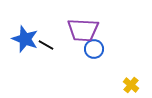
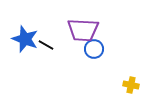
yellow cross: rotated 28 degrees counterclockwise
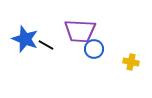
purple trapezoid: moved 3 px left, 1 px down
yellow cross: moved 23 px up
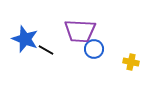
black line: moved 5 px down
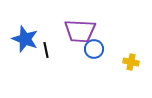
black line: rotated 49 degrees clockwise
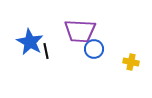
blue star: moved 5 px right, 3 px down; rotated 8 degrees clockwise
black line: moved 1 px down
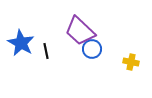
purple trapezoid: rotated 40 degrees clockwise
blue star: moved 9 px left, 1 px down
blue circle: moved 2 px left
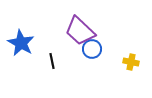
black line: moved 6 px right, 10 px down
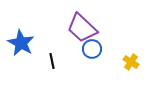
purple trapezoid: moved 2 px right, 3 px up
yellow cross: rotated 21 degrees clockwise
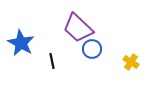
purple trapezoid: moved 4 px left
